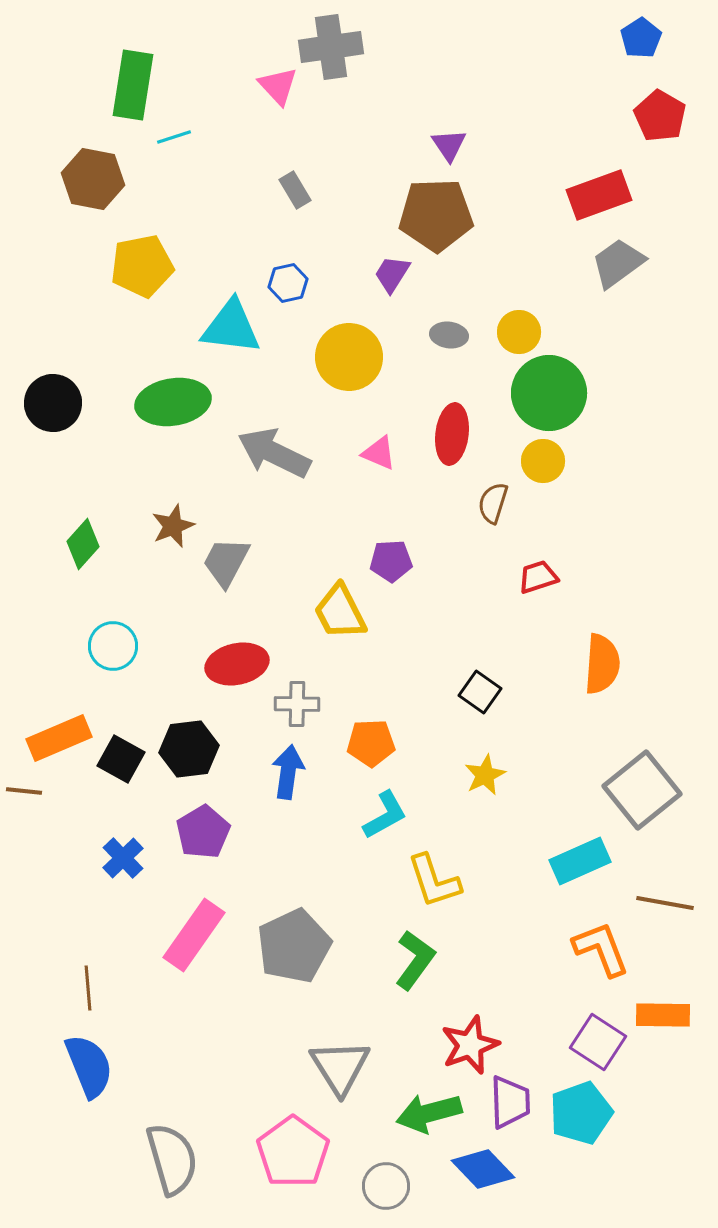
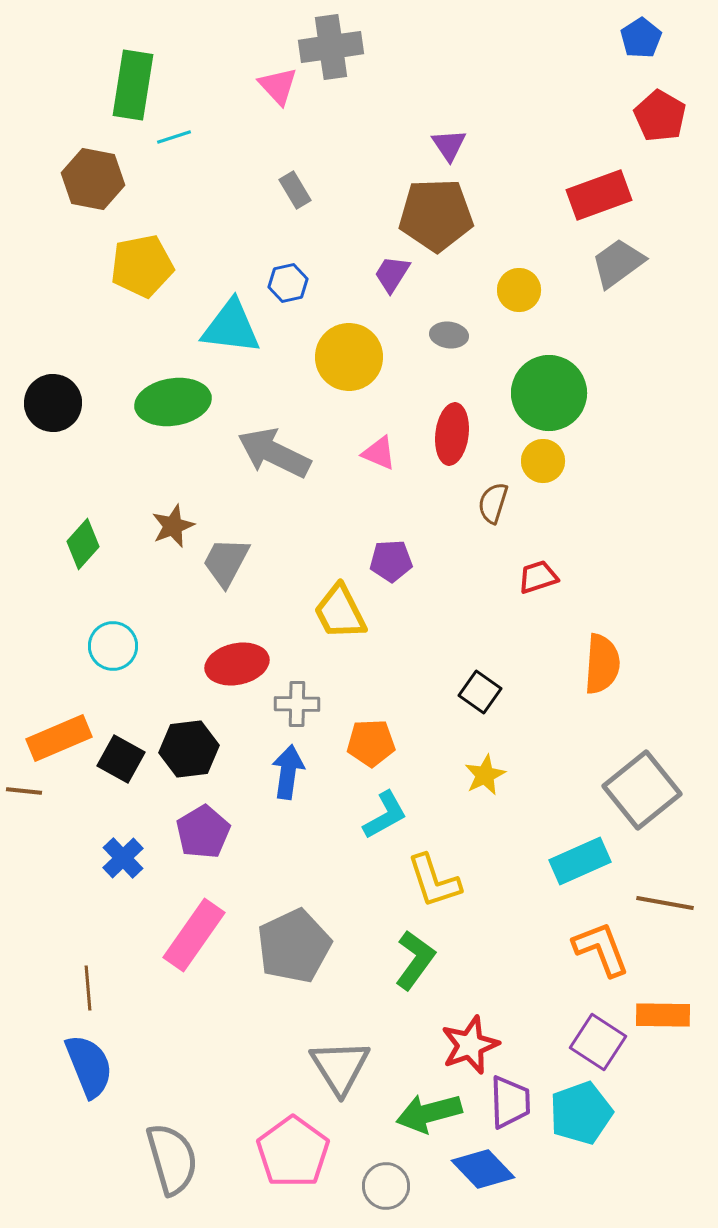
yellow circle at (519, 332): moved 42 px up
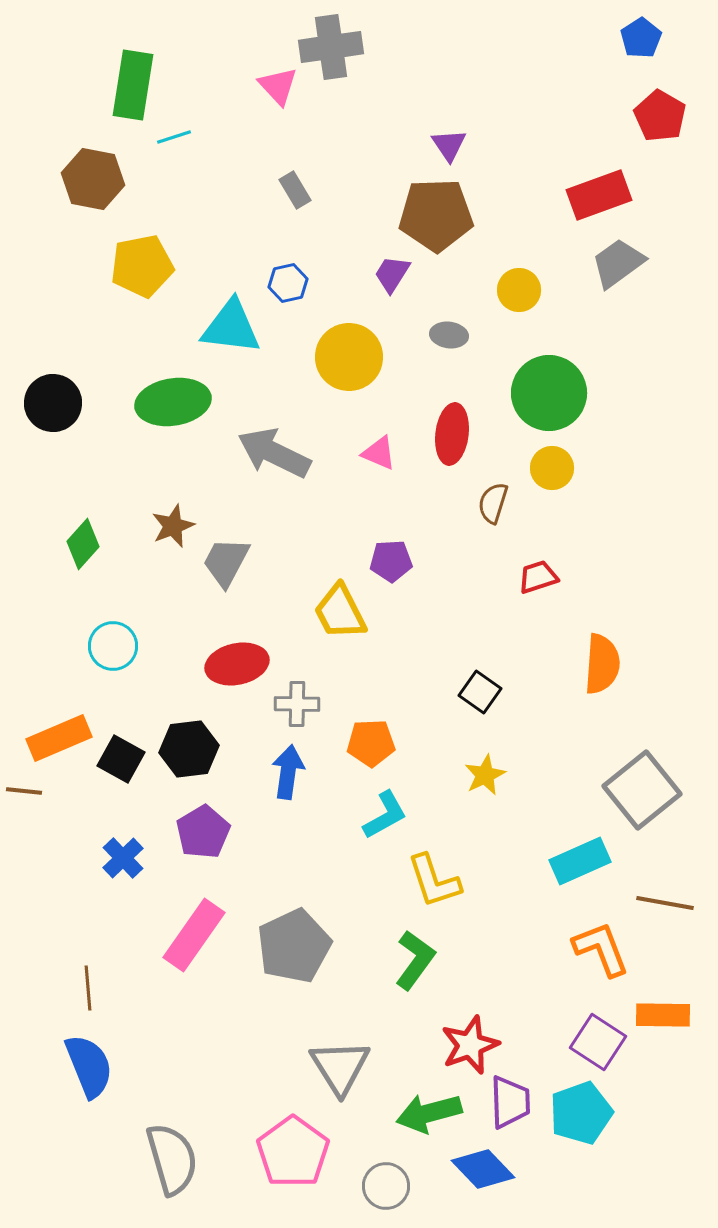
yellow circle at (543, 461): moved 9 px right, 7 px down
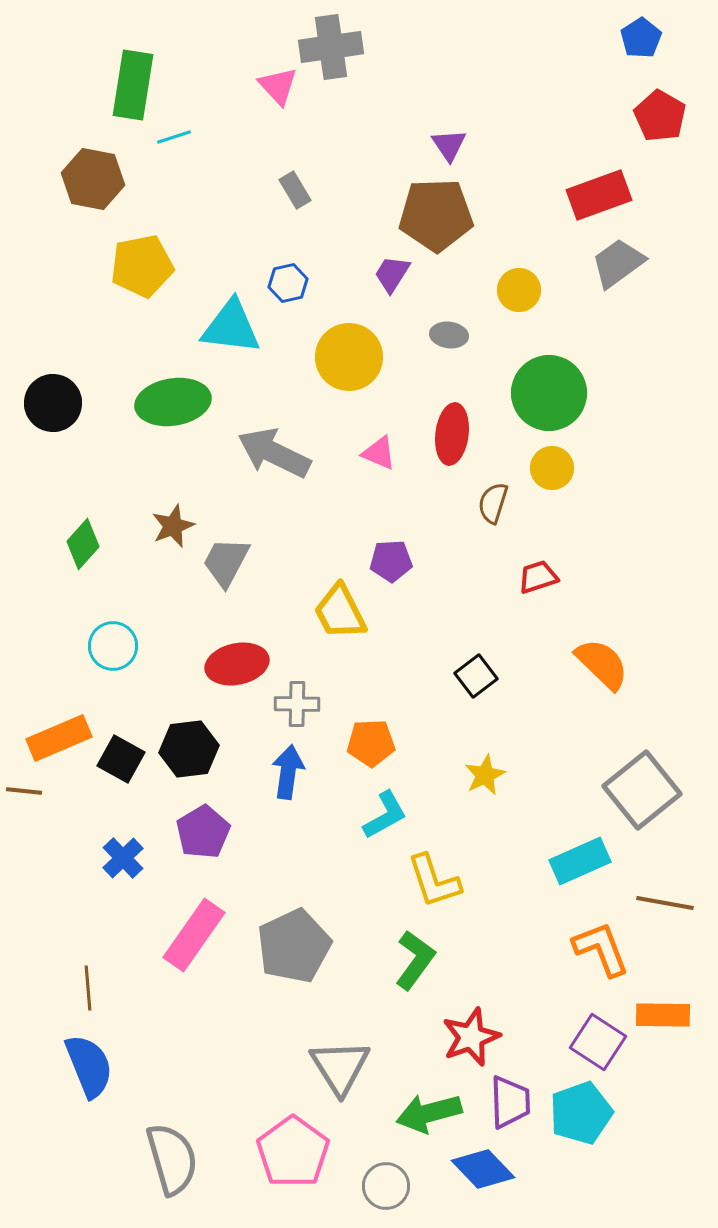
orange semicircle at (602, 664): rotated 50 degrees counterclockwise
black square at (480, 692): moved 4 px left, 16 px up; rotated 18 degrees clockwise
red star at (470, 1045): moved 1 px right, 8 px up
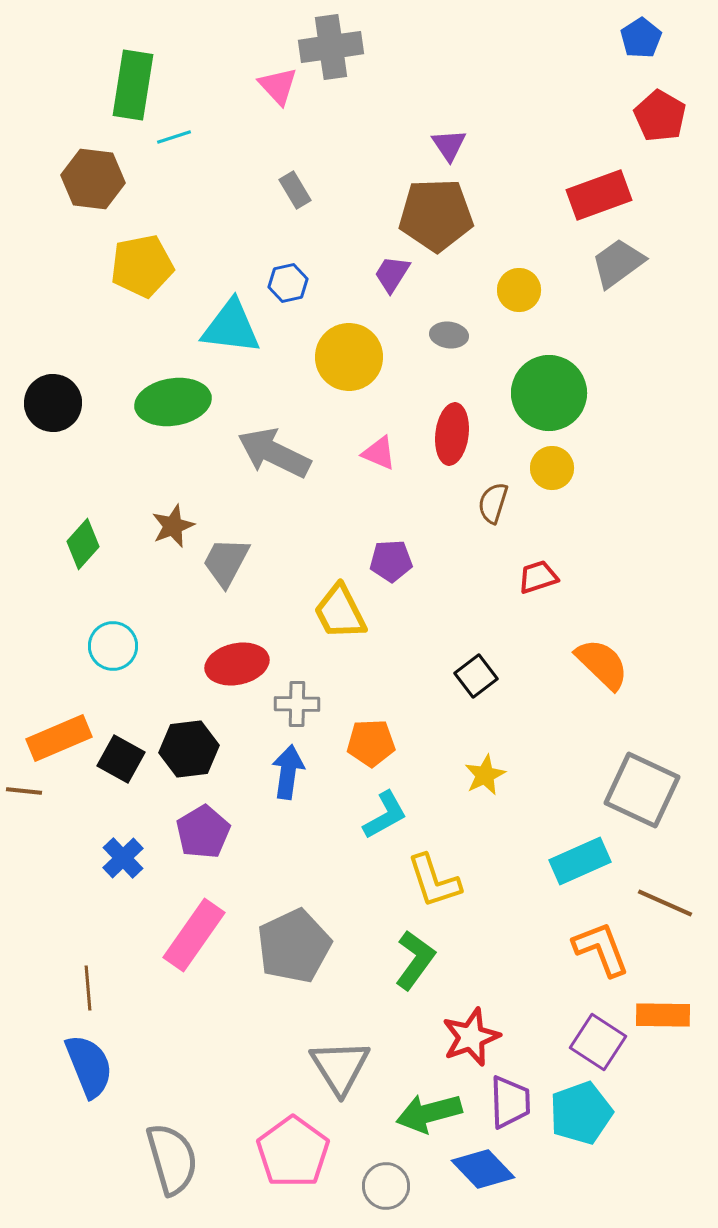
brown hexagon at (93, 179): rotated 4 degrees counterclockwise
gray square at (642, 790): rotated 26 degrees counterclockwise
brown line at (665, 903): rotated 14 degrees clockwise
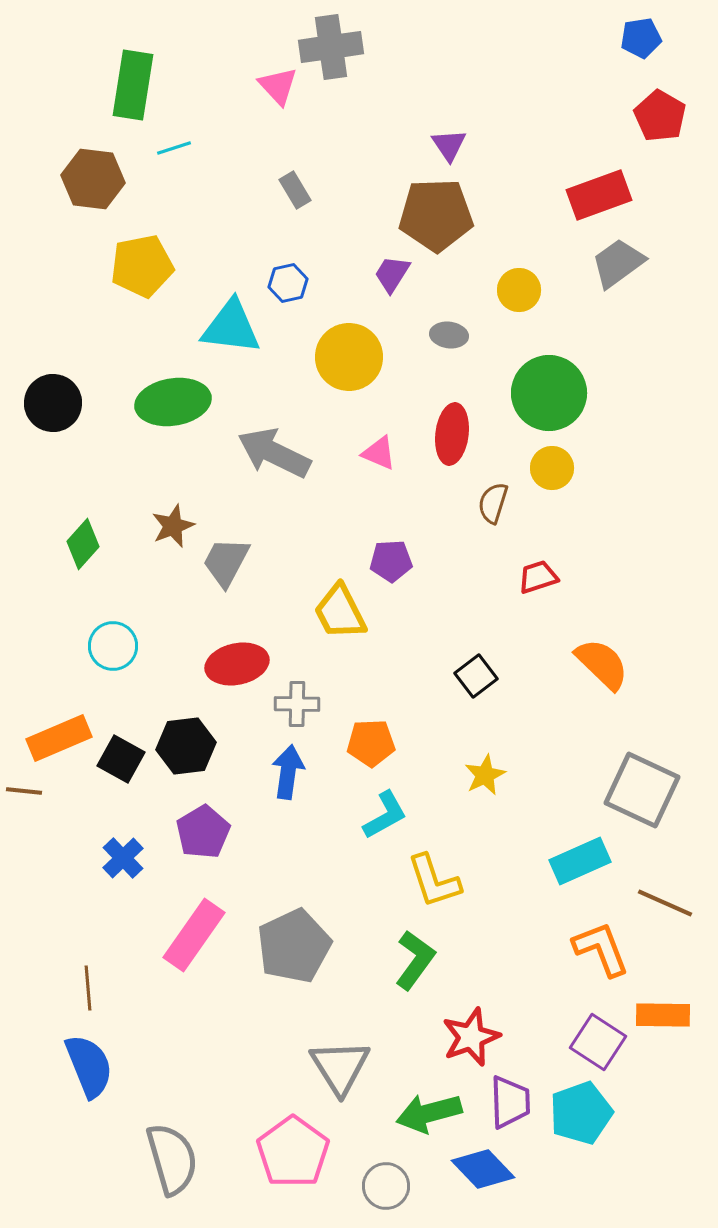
blue pentagon at (641, 38): rotated 24 degrees clockwise
cyan line at (174, 137): moved 11 px down
black hexagon at (189, 749): moved 3 px left, 3 px up
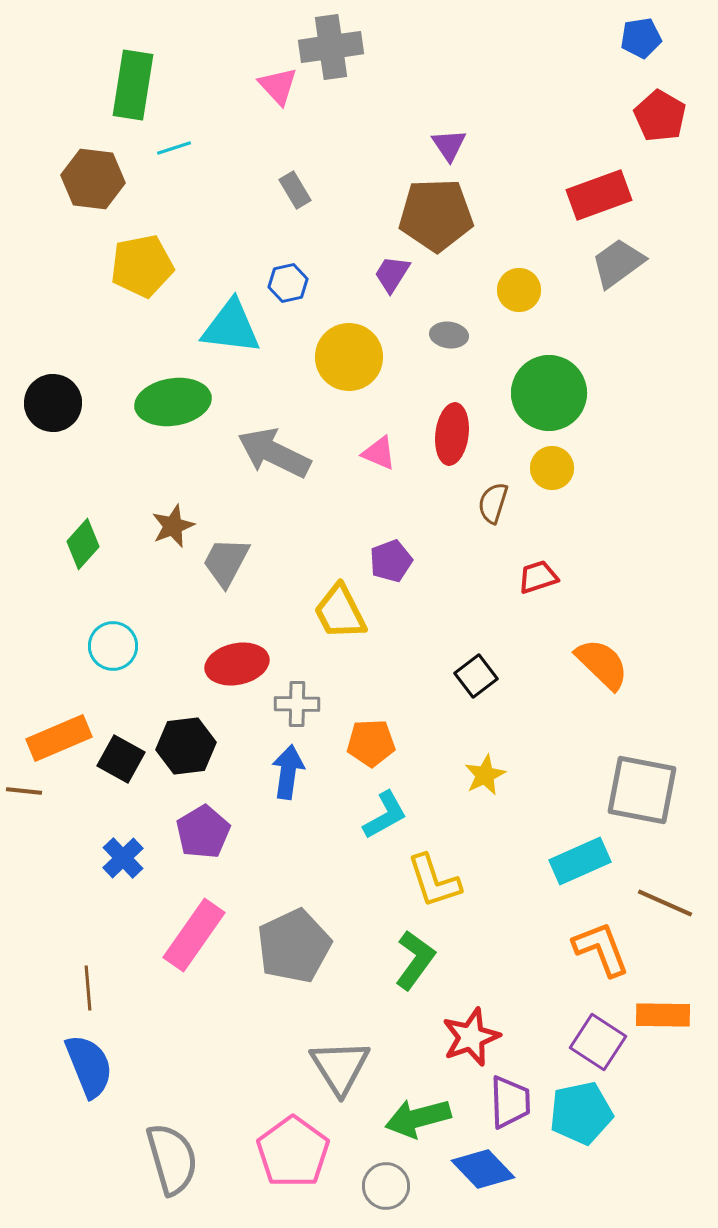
purple pentagon at (391, 561): rotated 18 degrees counterclockwise
gray square at (642, 790): rotated 14 degrees counterclockwise
green arrow at (429, 1113): moved 11 px left, 5 px down
cyan pentagon at (581, 1113): rotated 8 degrees clockwise
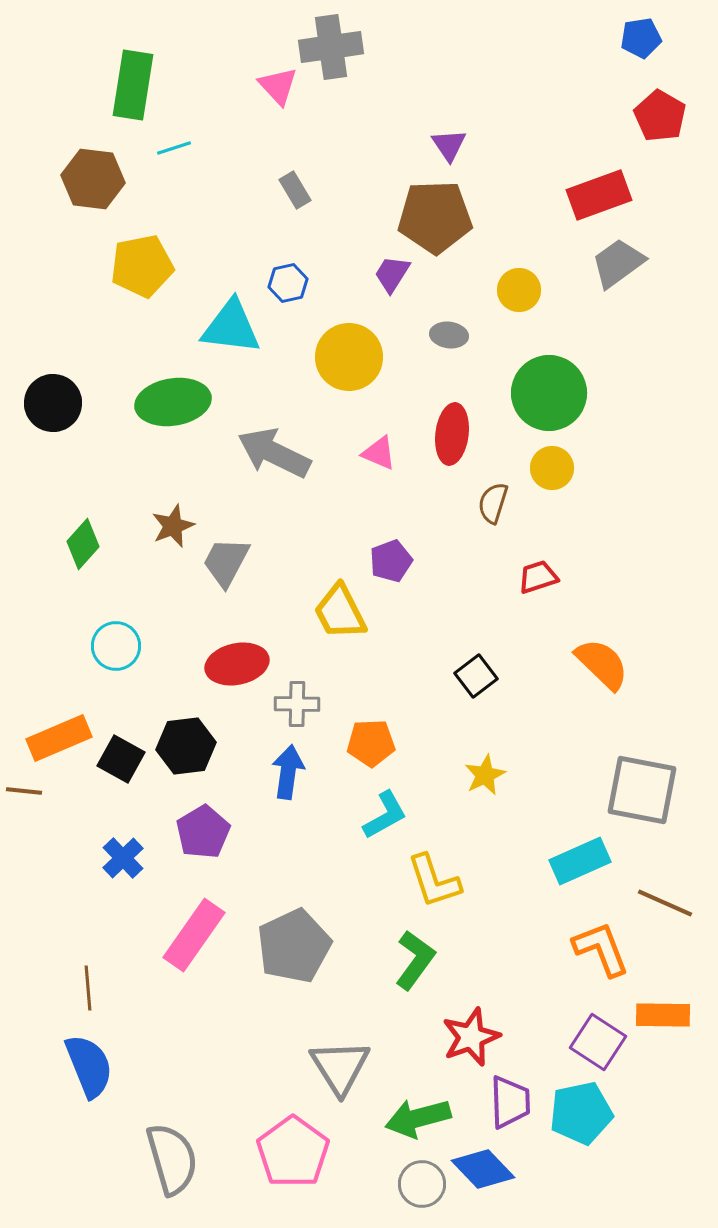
brown pentagon at (436, 215): moved 1 px left, 2 px down
cyan circle at (113, 646): moved 3 px right
gray circle at (386, 1186): moved 36 px right, 2 px up
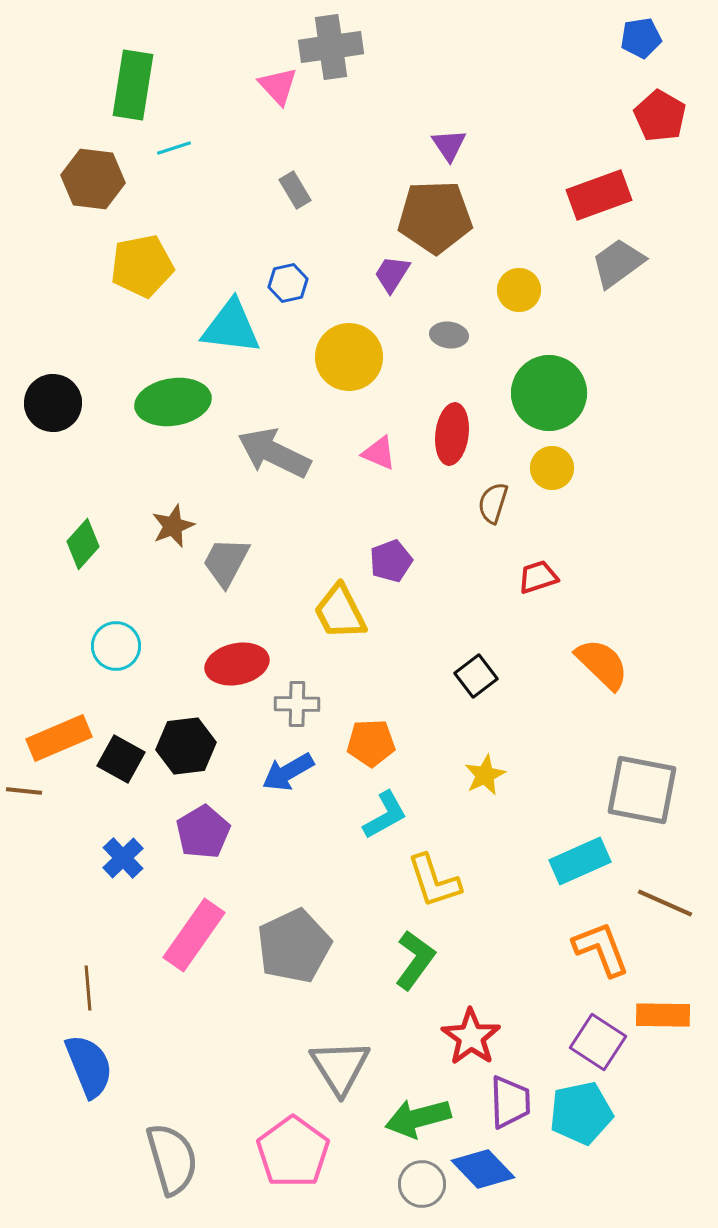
blue arrow at (288, 772): rotated 128 degrees counterclockwise
red star at (471, 1037): rotated 16 degrees counterclockwise
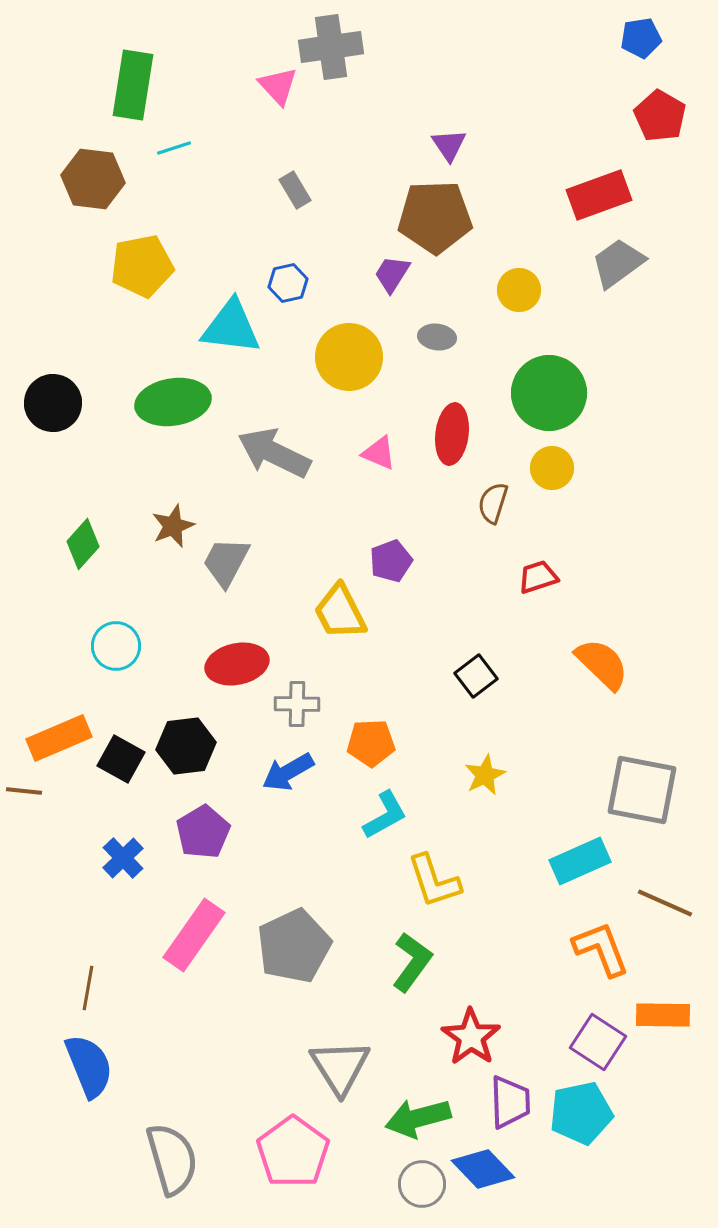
gray ellipse at (449, 335): moved 12 px left, 2 px down
green L-shape at (415, 960): moved 3 px left, 2 px down
brown line at (88, 988): rotated 15 degrees clockwise
